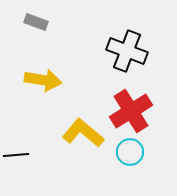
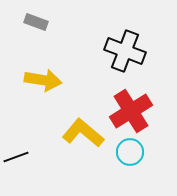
black cross: moved 2 px left
black line: moved 2 px down; rotated 15 degrees counterclockwise
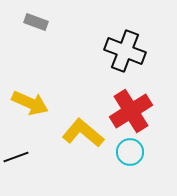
yellow arrow: moved 13 px left, 23 px down; rotated 15 degrees clockwise
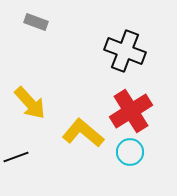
yellow arrow: rotated 24 degrees clockwise
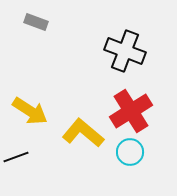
yellow arrow: moved 8 px down; rotated 15 degrees counterclockwise
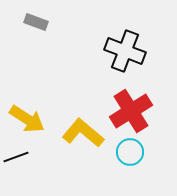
yellow arrow: moved 3 px left, 8 px down
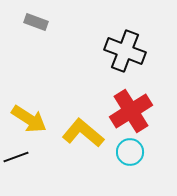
yellow arrow: moved 2 px right
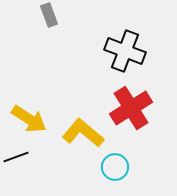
gray rectangle: moved 13 px right, 7 px up; rotated 50 degrees clockwise
red cross: moved 3 px up
cyan circle: moved 15 px left, 15 px down
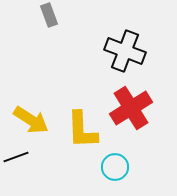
yellow arrow: moved 2 px right, 1 px down
yellow L-shape: moved 1 px left, 3 px up; rotated 132 degrees counterclockwise
